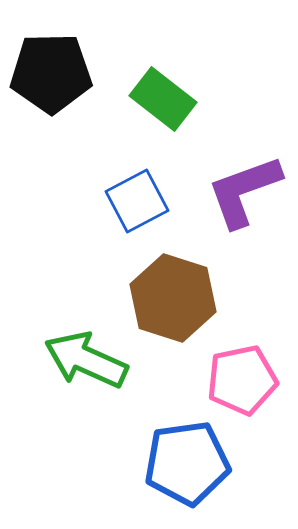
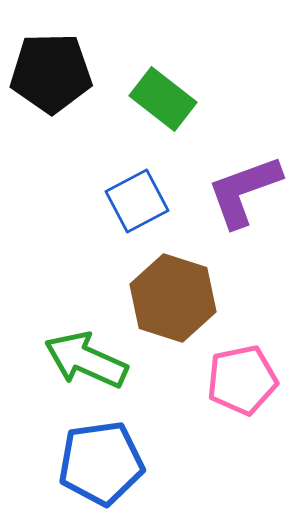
blue pentagon: moved 86 px left
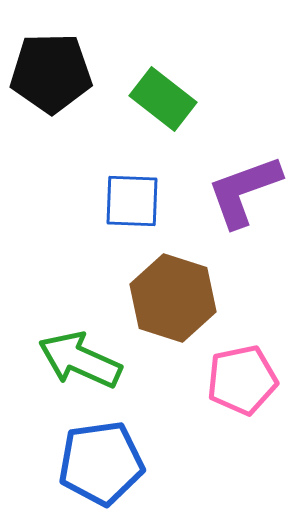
blue square: moved 5 px left; rotated 30 degrees clockwise
green arrow: moved 6 px left
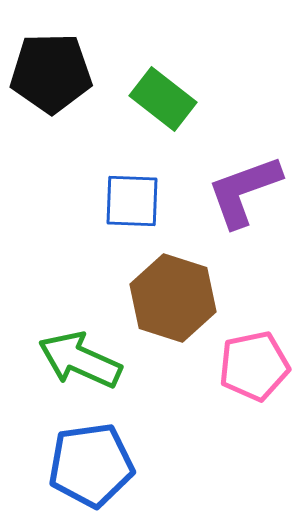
pink pentagon: moved 12 px right, 14 px up
blue pentagon: moved 10 px left, 2 px down
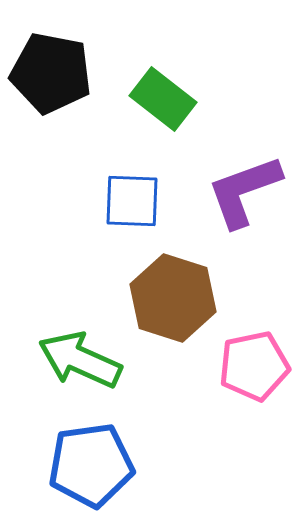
black pentagon: rotated 12 degrees clockwise
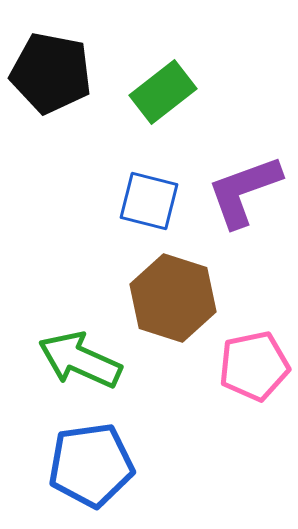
green rectangle: moved 7 px up; rotated 76 degrees counterclockwise
blue square: moved 17 px right; rotated 12 degrees clockwise
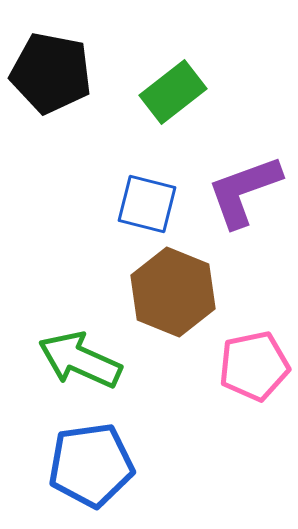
green rectangle: moved 10 px right
blue square: moved 2 px left, 3 px down
brown hexagon: moved 6 px up; rotated 4 degrees clockwise
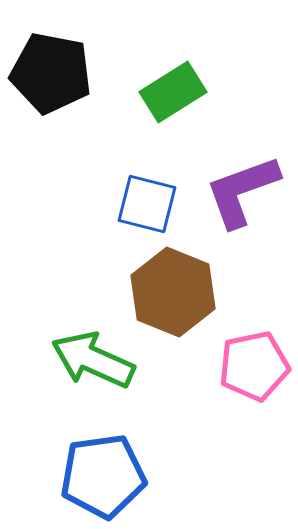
green rectangle: rotated 6 degrees clockwise
purple L-shape: moved 2 px left
green arrow: moved 13 px right
blue pentagon: moved 12 px right, 11 px down
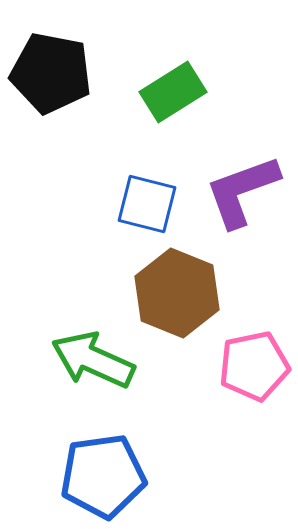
brown hexagon: moved 4 px right, 1 px down
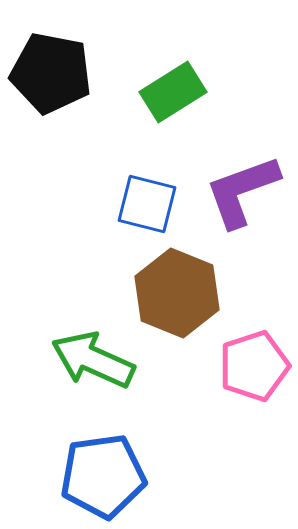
pink pentagon: rotated 6 degrees counterclockwise
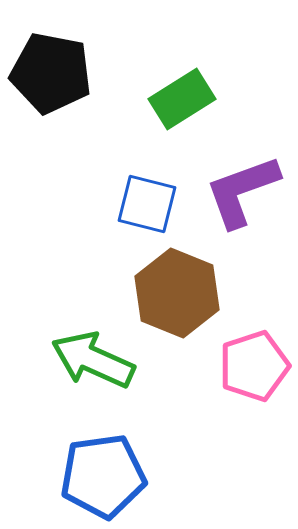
green rectangle: moved 9 px right, 7 px down
